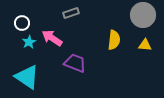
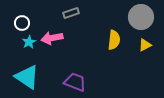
gray circle: moved 2 px left, 2 px down
pink arrow: rotated 45 degrees counterclockwise
yellow triangle: rotated 32 degrees counterclockwise
purple trapezoid: moved 19 px down
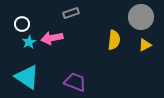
white circle: moved 1 px down
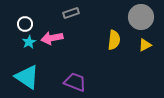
white circle: moved 3 px right
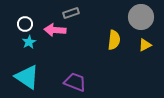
pink arrow: moved 3 px right, 8 px up; rotated 15 degrees clockwise
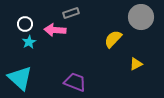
yellow semicircle: moved 1 px left, 1 px up; rotated 144 degrees counterclockwise
yellow triangle: moved 9 px left, 19 px down
cyan triangle: moved 7 px left, 1 px down; rotated 8 degrees clockwise
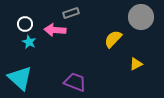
cyan star: rotated 16 degrees counterclockwise
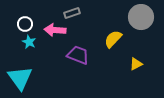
gray rectangle: moved 1 px right
cyan triangle: rotated 12 degrees clockwise
purple trapezoid: moved 3 px right, 27 px up
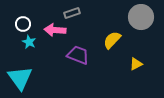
white circle: moved 2 px left
yellow semicircle: moved 1 px left, 1 px down
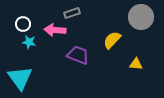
cyan star: rotated 16 degrees counterclockwise
yellow triangle: rotated 32 degrees clockwise
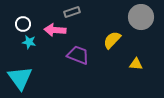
gray rectangle: moved 1 px up
